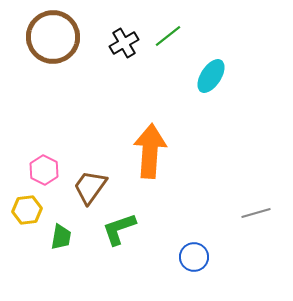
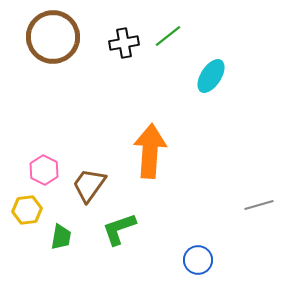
black cross: rotated 20 degrees clockwise
brown trapezoid: moved 1 px left, 2 px up
gray line: moved 3 px right, 8 px up
blue circle: moved 4 px right, 3 px down
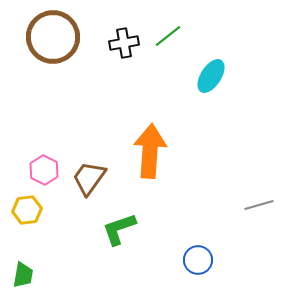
brown trapezoid: moved 7 px up
green trapezoid: moved 38 px left, 38 px down
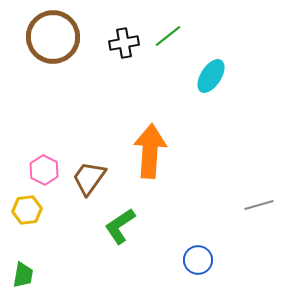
green L-shape: moved 1 px right, 3 px up; rotated 15 degrees counterclockwise
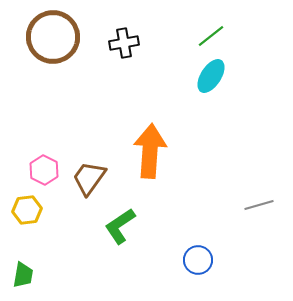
green line: moved 43 px right
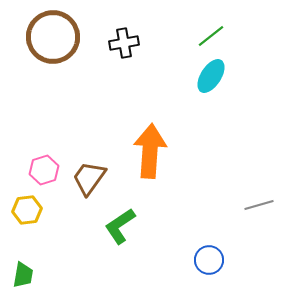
pink hexagon: rotated 16 degrees clockwise
blue circle: moved 11 px right
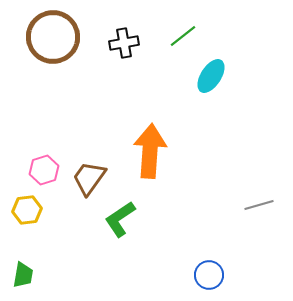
green line: moved 28 px left
green L-shape: moved 7 px up
blue circle: moved 15 px down
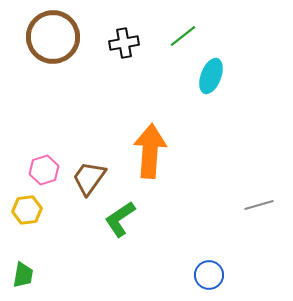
cyan ellipse: rotated 12 degrees counterclockwise
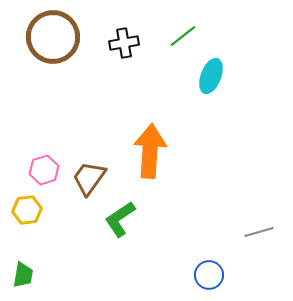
gray line: moved 27 px down
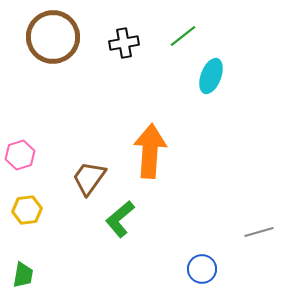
pink hexagon: moved 24 px left, 15 px up
green L-shape: rotated 6 degrees counterclockwise
blue circle: moved 7 px left, 6 px up
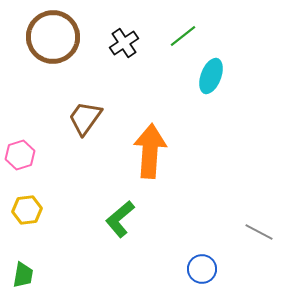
black cross: rotated 24 degrees counterclockwise
brown trapezoid: moved 4 px left, 60 px up
gray line: rotated 44 degrees clockwise
